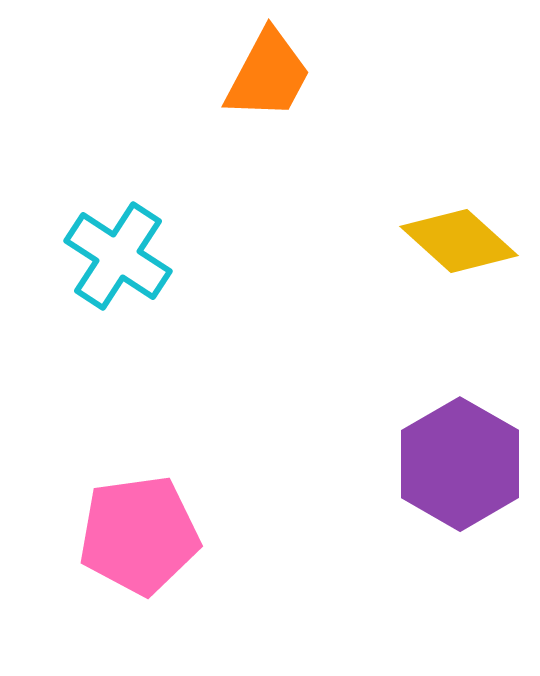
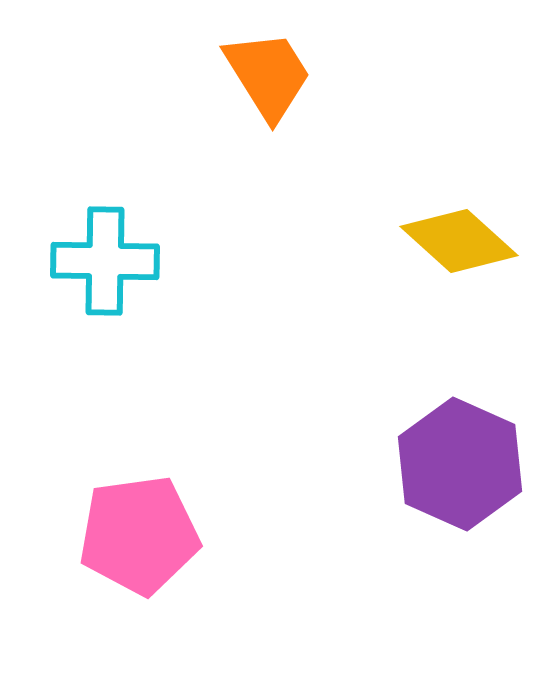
orange trapezoid: rotated 60 degrees counterclockwise
cyan cross: moved 13 px left, 5 px down; rotated 32 degrees counterclockwise
purple hexagon: rotated 6 degrees counterclockwise
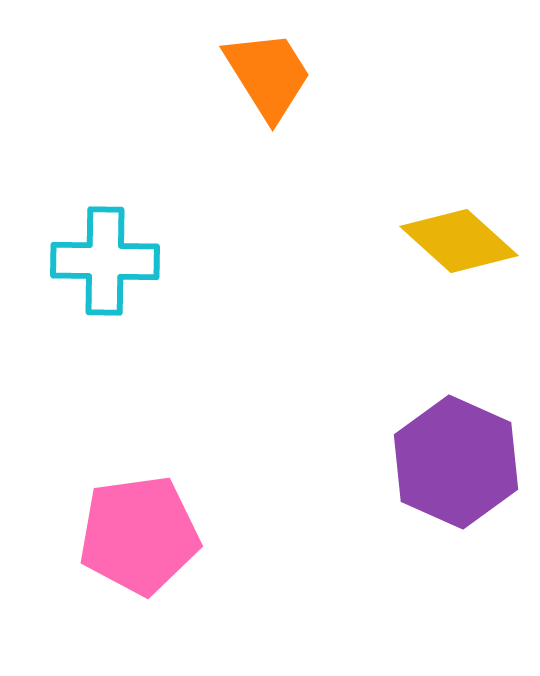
purple hexagon: moved 4 px left, 2 px up
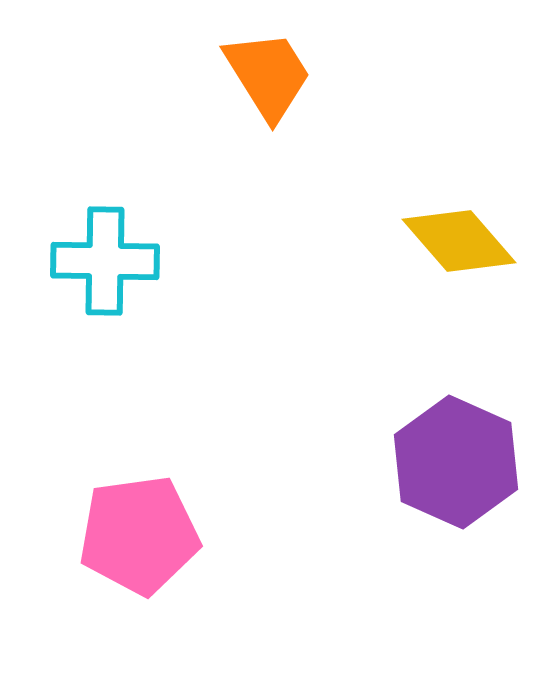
yellow diamond: rotated 7 degrees clockwise
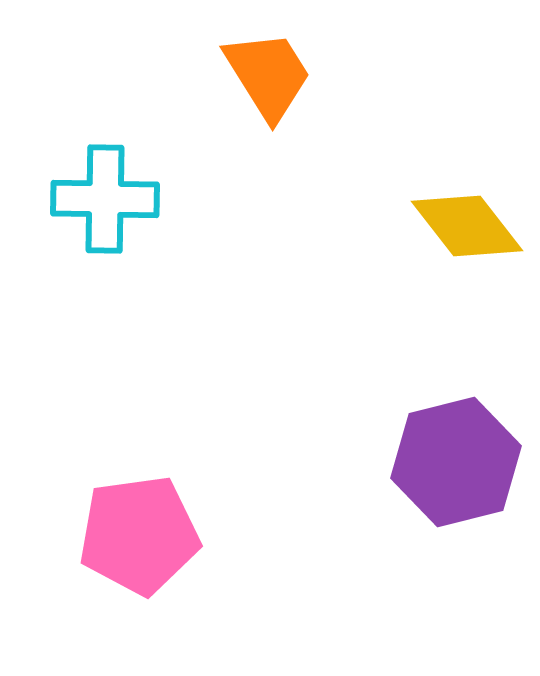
yellow diamond: moved 8 px right, 15 px up; rotated 3 degrees clockwise
cyan cross: moved 62 px up
purple hexagon: rotated 22 degrees clockwise
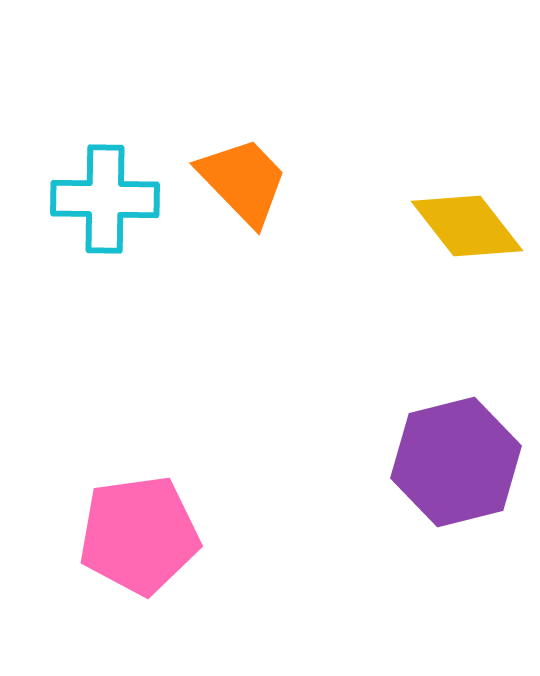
orange trapezoid: moved 25 px left, 106 px down; rotated 12 degrees counterclockwise
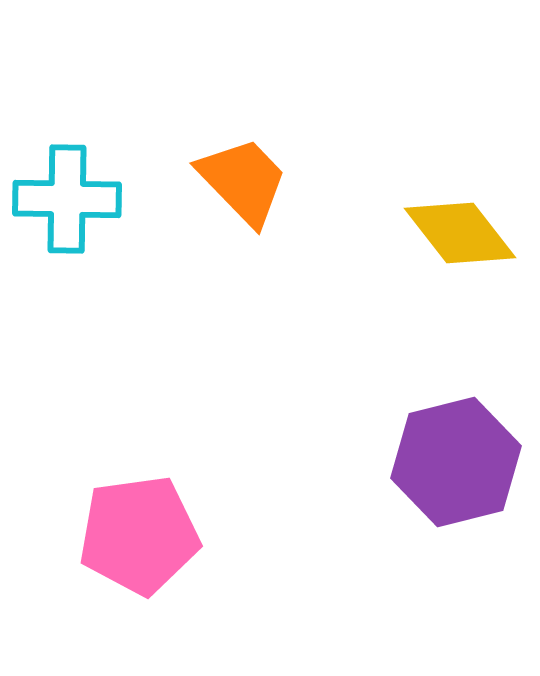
cyan cross: moved 38 px left
yellow diamond: moved 7 px left, 7 px down
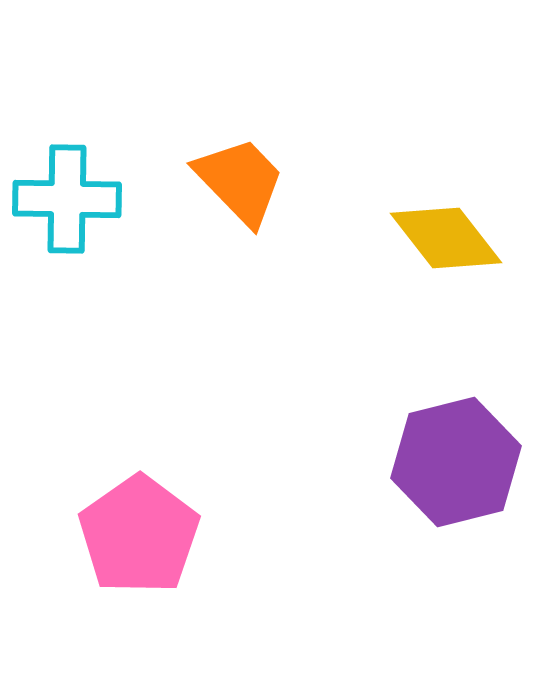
orange trapezoid: moved 3 px left
yellow diamond: moved 14 px left, 5 px down
pink pentagon: rotated 27 degrees counterclockwise
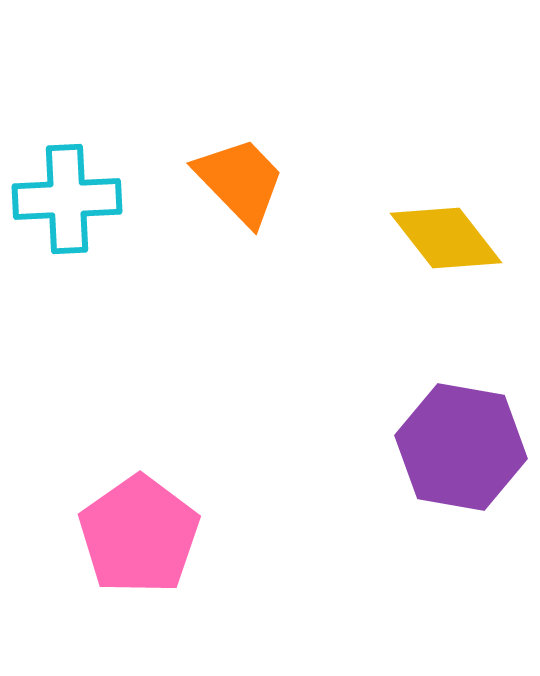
cyan cross: rotated 4 degrees counterclockwise
purple hexagon: moved 5 px right, 15 px up; rotated 24 degrees clockwise
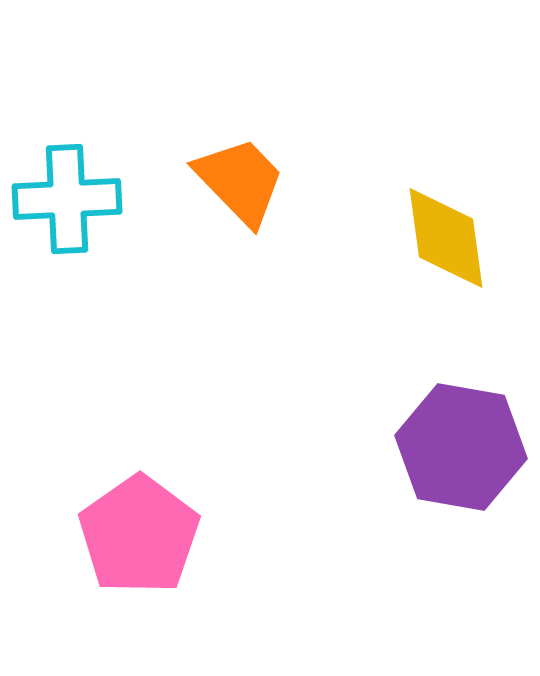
yellow diamond: rotated 30 degrees clockwise
